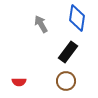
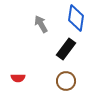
blue diamond: moved 1 px left
black rectangle: moved 2 px left, 3 px up
red semicircle: moved 1 px left, 4 px up
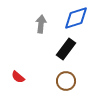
blue diamond: rotated 64 degrees clockwise
gray arrow: rotated 36 degrees clockwise
red semicircle: moved 1 px up; rotated 40 degrees clockwise
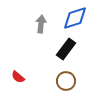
blue diamond: moved 1 px left
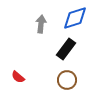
brown circle: moved 1 px right, 1 px up
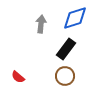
brown circle: moved 2 px left, 4 px up
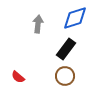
gray arrow: moved 3 px left
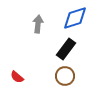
red semicircle: moved 1 px left
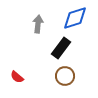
black rectangle: moved 5 px left, 1 px up
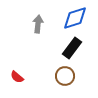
black rectangle: moved 11 px right
